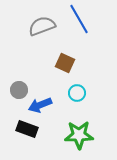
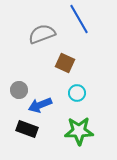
gray semicircle: moved 8 px down
green star: moved 4 px up
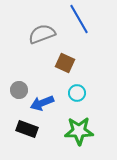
blue arrow: moved 2 px right, 2 px up
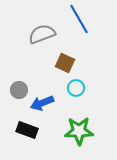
cyan circle: moved 1 px left, 5 px up
black rectangle: moved 1 px down
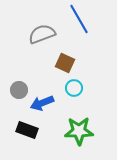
cyan circle: moved 2 px left
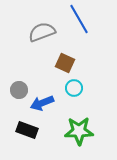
gray semicircle: moved 2 px up
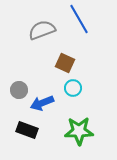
gray semicircle: moved 2 px up
cyan circle: moved 1 px left
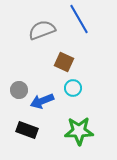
brown square: moved 1 px left, 1 px up
blue arrow: moved 2 px up
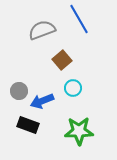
brown square: moved 2 px left, 2 px up; rotated 24 degrees clockwise
gray circle: moved 1 px down
black rectangle: moved 1 px right, 5 px up
